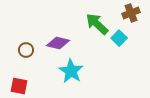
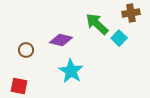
brown cross: rotated 12 degrees clockwise
purple diamond: moved 3 px right, 3 px up
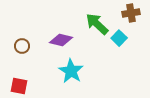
brown circle: moved 4 px left, 4 px up
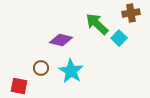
brown circle: moved 19 px right, 22 px down
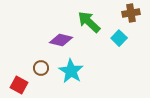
green arrow: moved 8 px left, 2 px up
red square: moved 1 px up; rotated 18 degrees clockwise
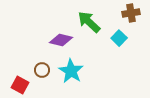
brown circle: moved 1 px right, 2 px down
red square: moved 1 px right
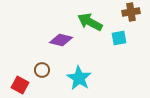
brown cross: moved 1 px up
green arrow: moved 1 px right; rotated 15 degrees counterclockwise
cyan square: rotated 35 degrees clockwise
cyan star: moved 8 px right, 7 px down
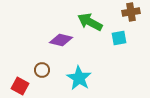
red square: moved 1 px down
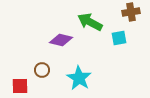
red square: rotated 30 degrees counterclockwise
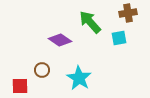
brown cross: moved 3 px left, 1 px down
green arrow: rotated 20 degrees clockwise
purple diamond: moved 1 px left; rotated 20 degrees clockwise
